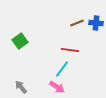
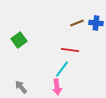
green square: moved 1 px left, 1 px up
pink arrow: rotated 49 degrees clockwise
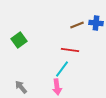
brown line: moved 2 px down
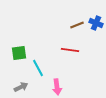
blue cross: rotated 16 degrees clockwise
green square: moved 13 px down; rotated 28 degrees clockwise
cyan line: moved 24 px left, 1 px up; rotated 66 degrees counterclockwise
gray arrow: rotated 104 degrees clockwise
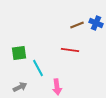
gray arrow: moved 1 px left
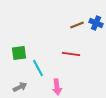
red line: moved 1 px right, 4 px down
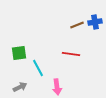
blue cross: moved 1 px left, 1 px up; rotated 32 degrees counterclockwise
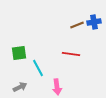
blue cross: moved 1 px left
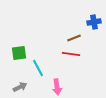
brown line: moved 3 px left, 13 px down
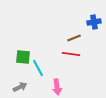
green square: moved 4 px right, 4 px down; rotated 14 degrees clockwise
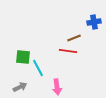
red line: moved 3 px left, 3 px up
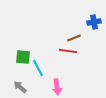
gray arrow: rotated 112 degrees counterclockwise
